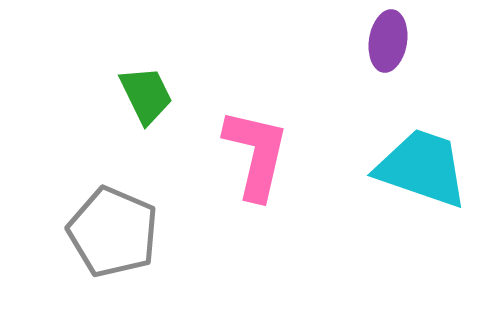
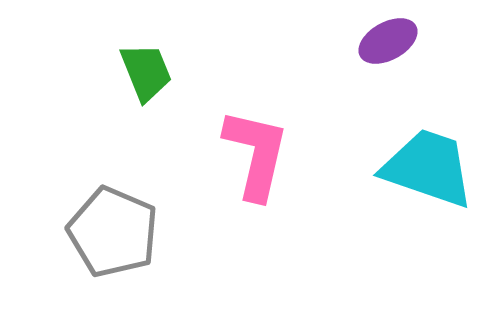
purple ellipse: rotated 52 degrees clockwise
green trapezoid: moved 23 px up; rotated 4 degrees clockwise
cyan trapezoid: moved 6 px right
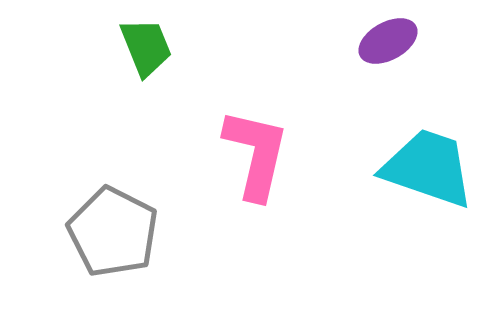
green trapezoid: moved 25 px up
gray pentagon: rotated 4 degrees clockwise
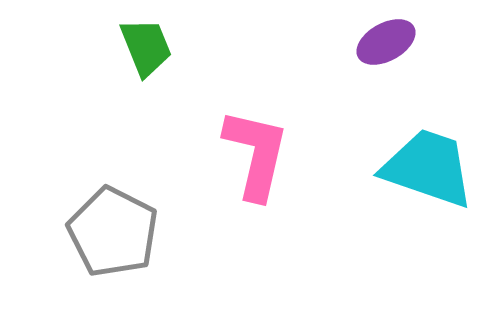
purple ellipse: moved 2 px left, 1 px down
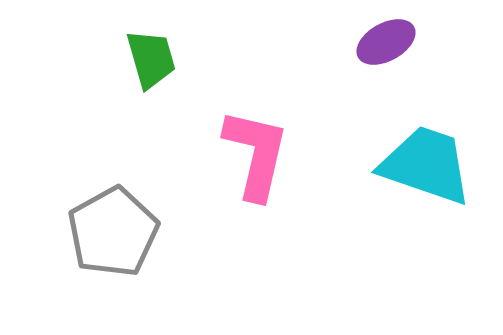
green trapezoid: moved 5 px right, 12 px down; rotated 6 degrees clockwise
cyan trapezoid: moved 2 px left, 3 px up
gray pentagon: rotated 16 degrees clockwise
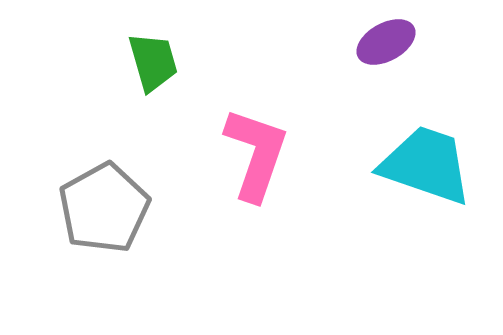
green trapezoid: moved 2 px right, 3 px down
pink L-shape: rotated 6 degrees clockwise
gray pentagon: moved 9 px left, 24 px up
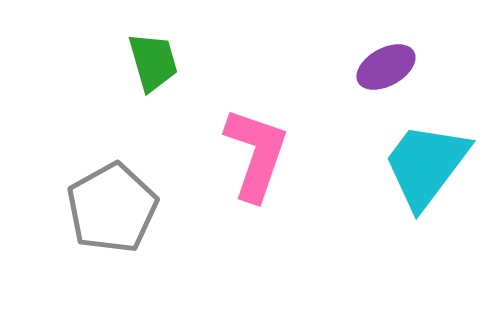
purple ellipse: moved 25 px down
cyan trapezoid: rotated 72 degrees counterclockwise
gray pentagon: moved 8 px right
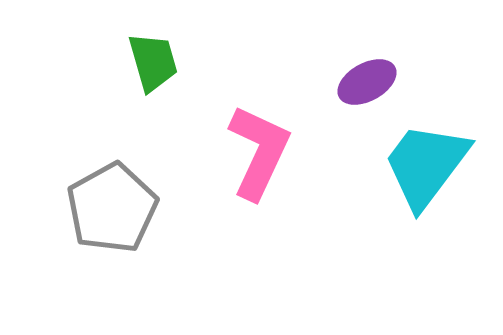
purple ellipse: moved 19 px left, 15 px down
pink L-shape: moved 3 px right, 2 px up; rotated 6 degrees clockwise
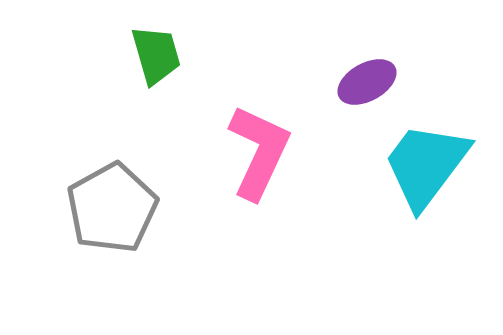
green trapezoid: moved 3 px right, 7 px up
